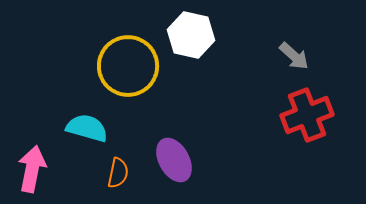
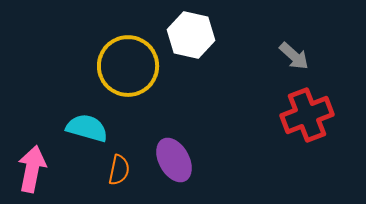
orange semicircle: moved 1 px right, 3 px up
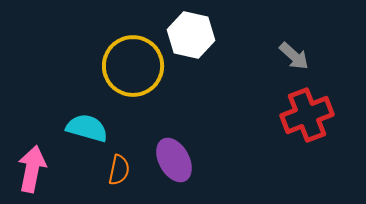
yellow circle: moved 5 px right
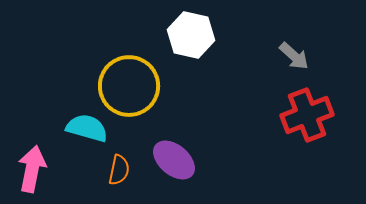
yellow circle: moved 4 px left, 20 px down
purple ellipse: rotated 21 degrees counterclockwise
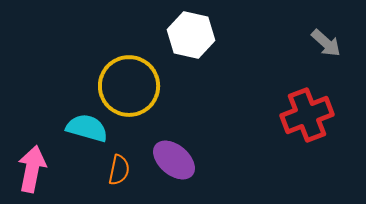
gray arrow: moved 32 px right, 13 px up
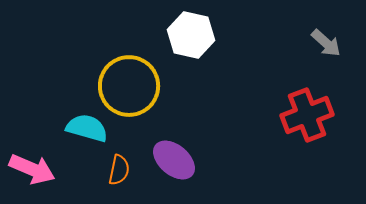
pink arrow: rotated 102 degrees clockwise
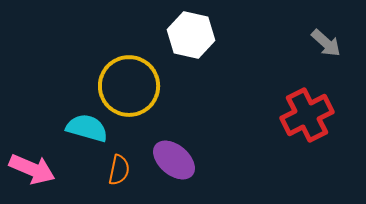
red cross: rotated 6 degrees counterclockwise
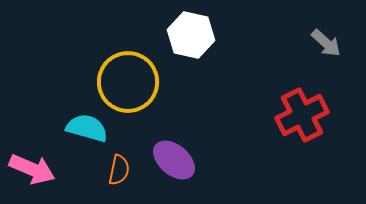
yellow circle: moved 1 px left, 4 px up
red cross: moved 5 px left
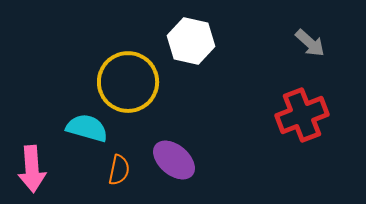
white hexagon: moved 6 px down
gray arrow: moved 16 px left
red cross: rotated 6 degrees clockwise
pink arrow: rotated 63 degrees clockwise
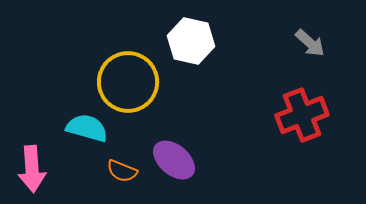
orange semicircle: moved 3 px right, 1 px down; rotated 100 degrees clockwise
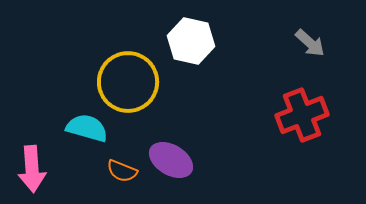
purple ellipse: moved 3 px left; rotated 9 degrees counterclockwise
